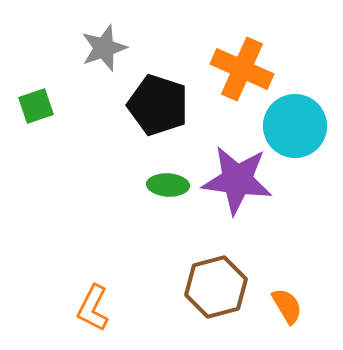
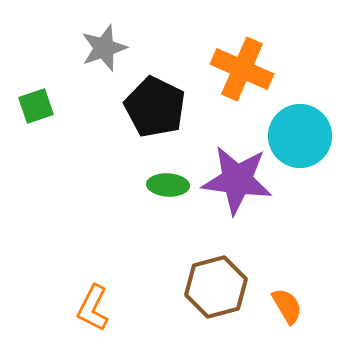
black pentagon: moved 3 px left, 2 px down; rotated 8 degrees clockwise
cyan circle: moved 5 px right, 10 px down
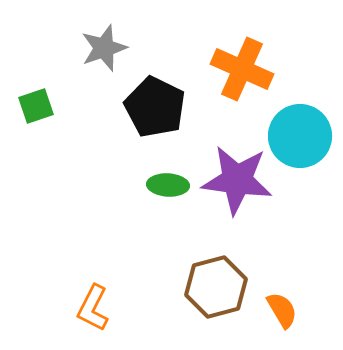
orange semicircle: moved 5 px left, 4 px down
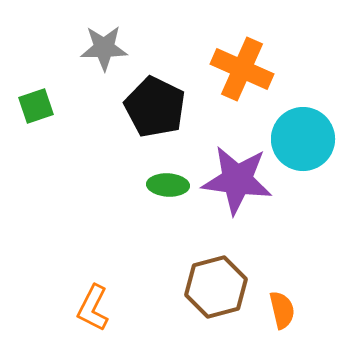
gray star: rotated 18 degrees clockwise
cyan circle: moved 3 px right, 3 px down
orange semicircle: rotated 18 degrees clockwise
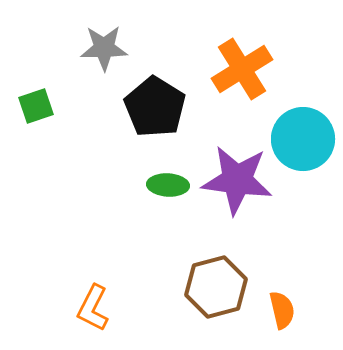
orange cross: rotated 34 degrees clockwise
black pentagon: rotated 6 degrees clockwise
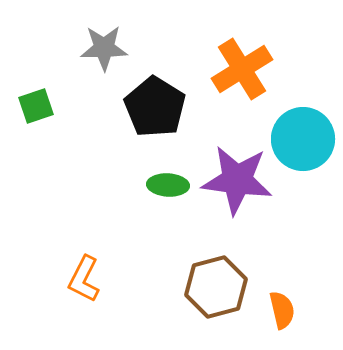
orange L-shape: moved 9 px left, 29 px up
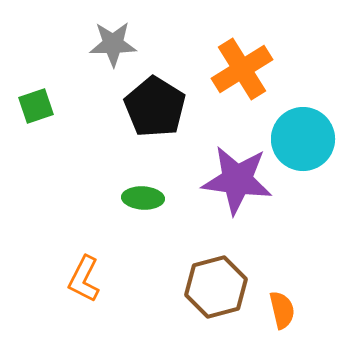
gray star: moved 9 px right, 4 px up
green ellipse: moved 25 px left, 13 px down
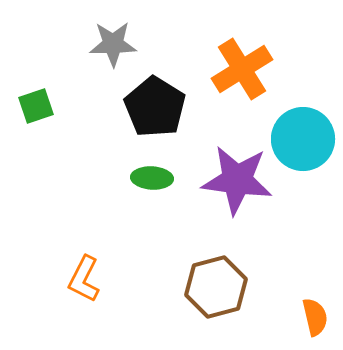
green ellipse: moved 9 px right, 20 px up
orange semicircle: moved 33 px right, 7 px down
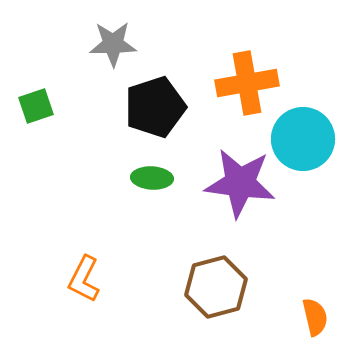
orange cross: moved 5 px right, 14 px down; rotated 22 degrees clockwise
black pentagon: rotated 22 degrees clockwise
purple star: moved 3 px right, 3 px down
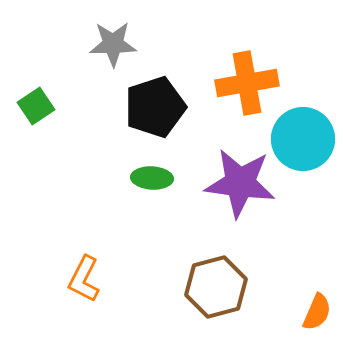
green square: rotated 15 degrees counterclockwise
orange semicircle: moved 2 px right, 5 px up; rotated 36 degrees clockwise
